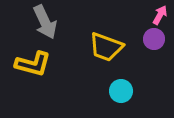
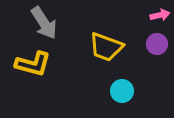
pink arrow: rotated 48 degrees clockwise
gray arrow: moved 1 px left, 1 px down; rotated 8 degrees counterclockwise
purple circle: moved 3 px right, 5 px down
cyan circle: moved 1 px right
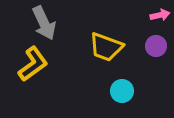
gray arrow: rotated 8 degrees clockwise
purple circle: moved 1 px left, 2 px down
yellow L-shape: rotated 51 degrees counterclockwise
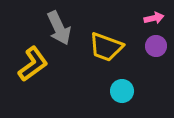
pink arrow: moved 6 px left, 3 px down
gray arrow: moved 15 px right, 5 px down
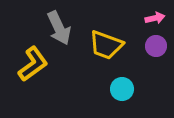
pink arrow: moved 1 px right
yellow trapezoid: moved 2 px up
cyan circle: moved 2 px up
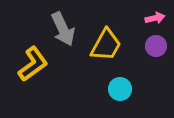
gray arrow: moved 4 px right, 1 px down
yellow trapezoid: rotated 81 degrees counterclockwise
cyan circle: moved 2 px left
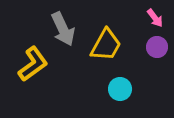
pink arrow: rotated 66 degrees clockwise
purple circle: moved 1 px right, 1 px down
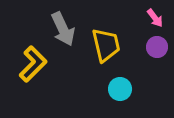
yellow trapezoid: rotated 42 degrees counterclockwise
yellow L-shape: rotated 9 degrees counterclockwise
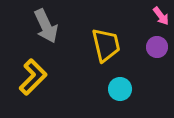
pink arrow: moved 6 px right, 2 px up
gray arrow: moved 17 px left, 3 px up
yellow L-shape: moved 13 px down
